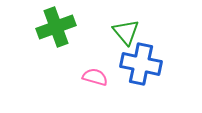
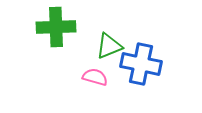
green cross: rotated 18 degrees clockwise
green triangle: moved 17 px left, 14 px down; rotated 48 degrees clockwise
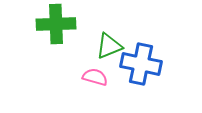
green cross: moved 3 px up
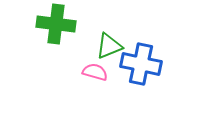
green cross: rotated 9 degrees clockwise
pink semicircle: moved 5 px up
